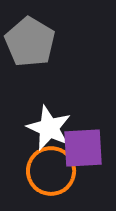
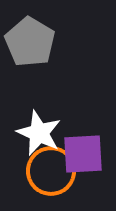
white star: moved 10 px left, 5 px down
purple square: moved 6 px down
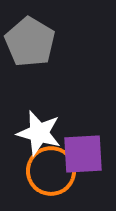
white star: rotated 9 degrees counterclockwise
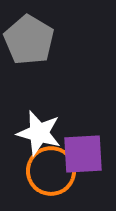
gray pentagon: moved 1 px left, 2 px up
